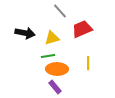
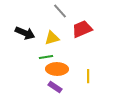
black arrow: rotated 12 degrees clockwise
green line: moved 2 px left, 1 px down
yellow line: moved 13 px down
purple rectangle: rotated 16 degrees counterclockwise
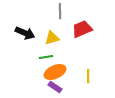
gray line: rotated 42 degrees clockwise
orange ellipse: moved 2 px left, 3 px down; rotated 25 degrees counterclockwise
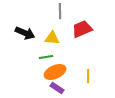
yellow triangle: rotated 21 degrees clockwise
purple rectangle: moved 2 px right, 1 px down
